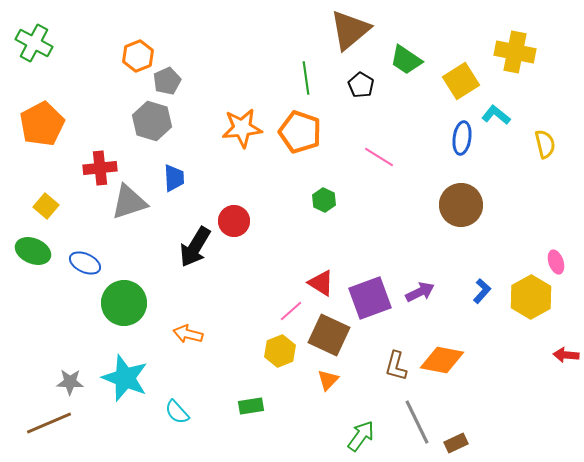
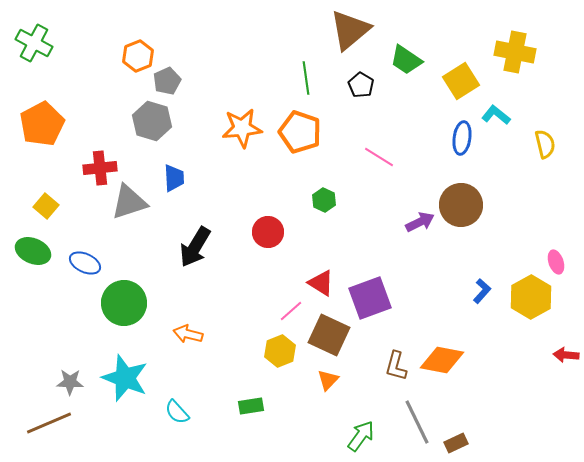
red circle at (234, 221): moved 34 px right, 11 px down
purple arrow at (420, 292): moved 70 px up
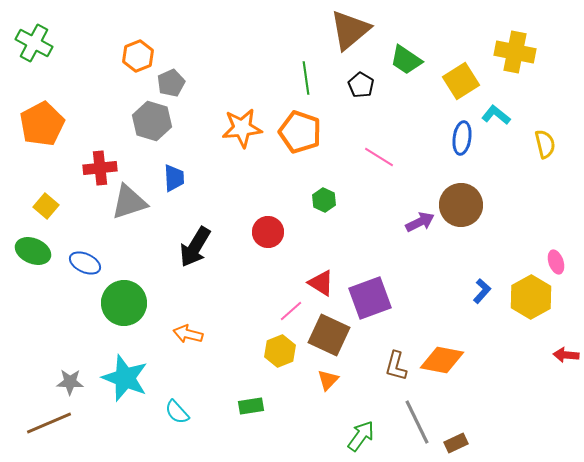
gray pentagon at (167, 81): moved 4 px right, 2 px down
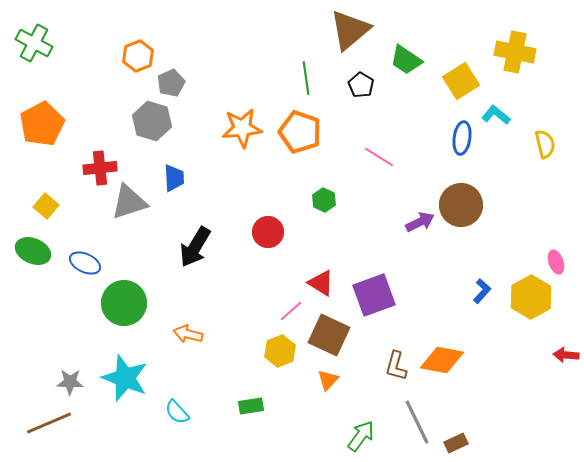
purple square at (370, 298): moved 4 px right, 3 px up
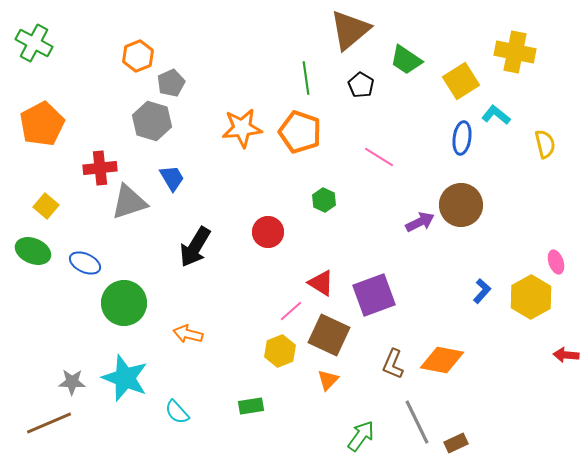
blue trapezoid at (174, 178): moved 2 px left; rotated 28 degrees counterclockwise
brown L-shape at (396, 366): moved 3 px left, 2 px up; rotated 8 degrees clockwise
gray star at (70, 382): moved 2 px right
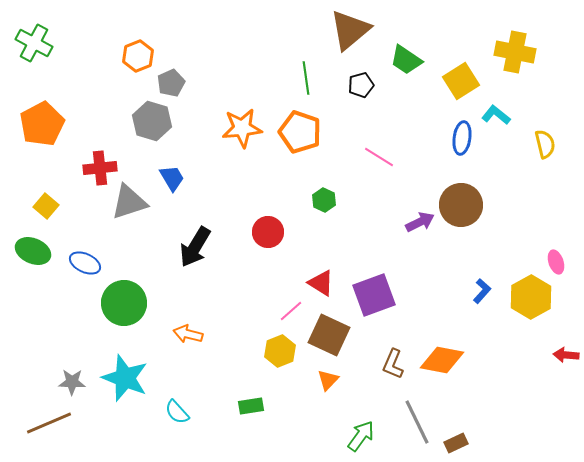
black pentagon at (361, 85): rotated 25 degrees clockwise
